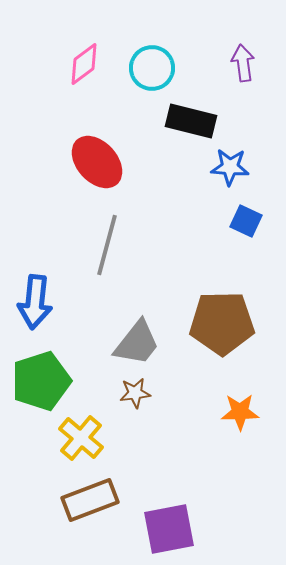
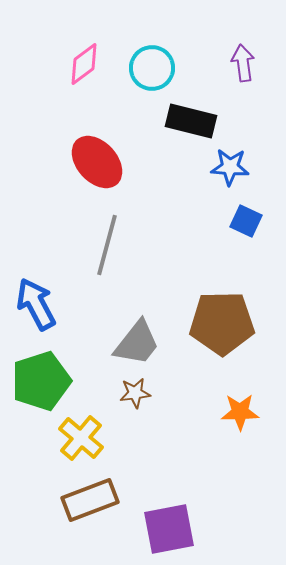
blue arrow: moved 1 px right, 2 px down; rotated 146 degrees clockwise
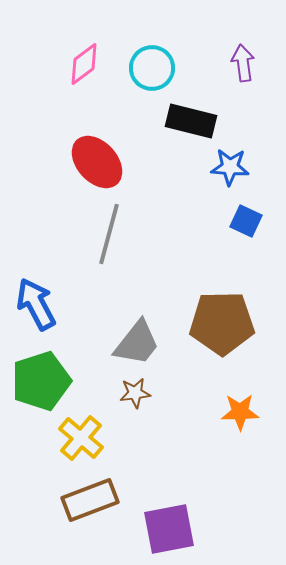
gray line: moved 2 px right, 11 px up
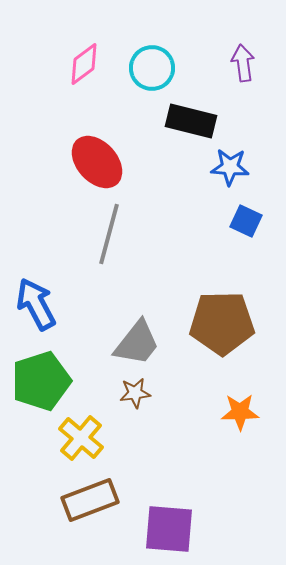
purple square: rotated 16 degrees clockwise
